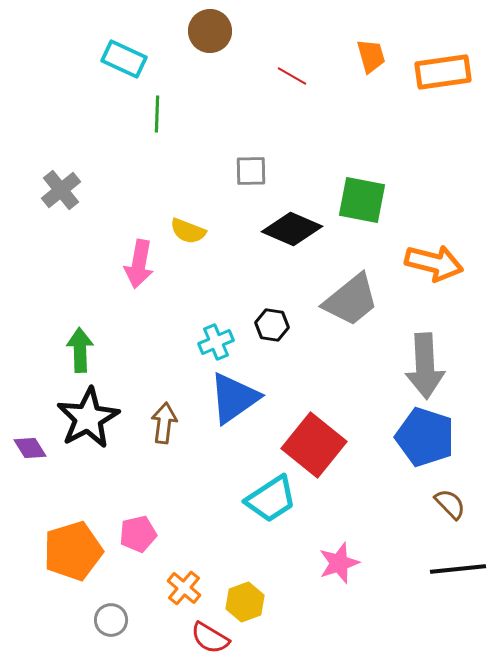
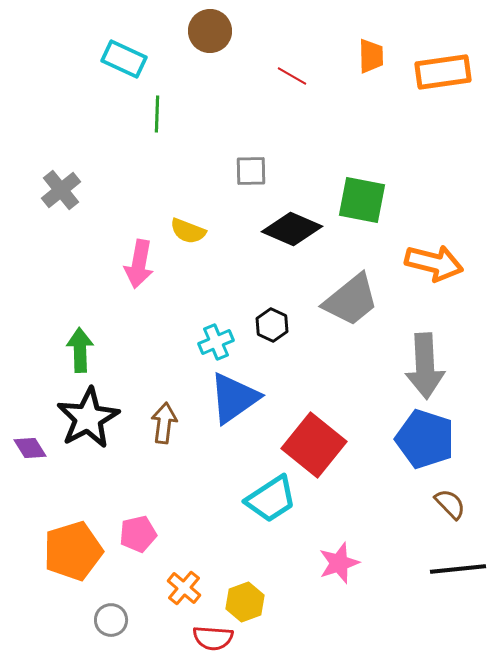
orange trapezoid: rotated 15 degrees clockwise
black hexagon: rotated 16 degrees clockwise
blue pentagon: moved 2 px down
red semicircle: moved 3 px right; rotated 27 degrees counterclockwise
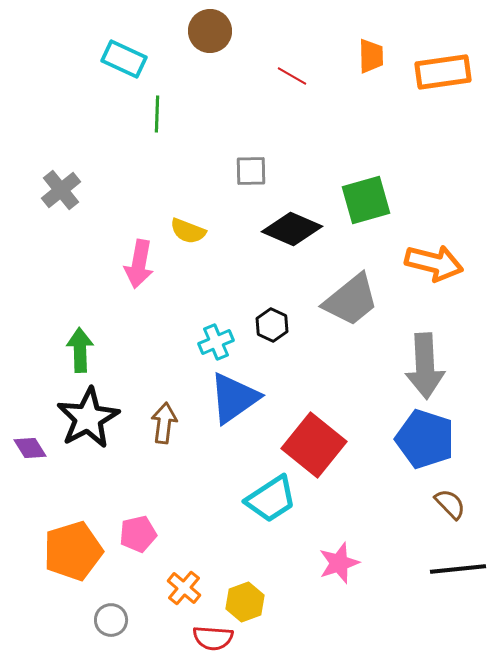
green square: moved 4 px right; rotated 27 degrees counterclockwise
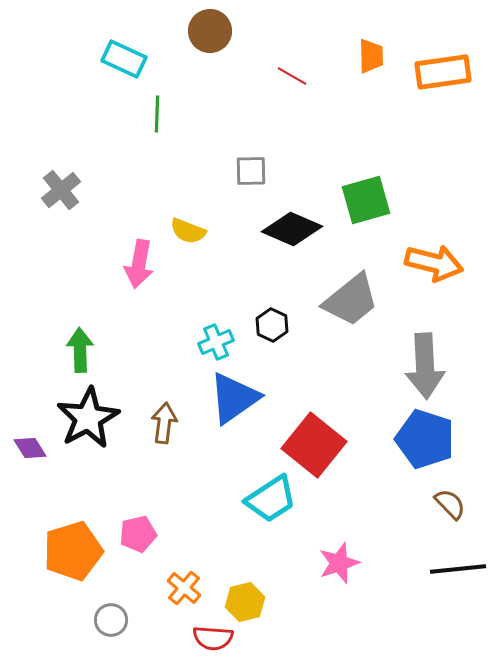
yellow hexagon: rotated 6 degrees clockwise
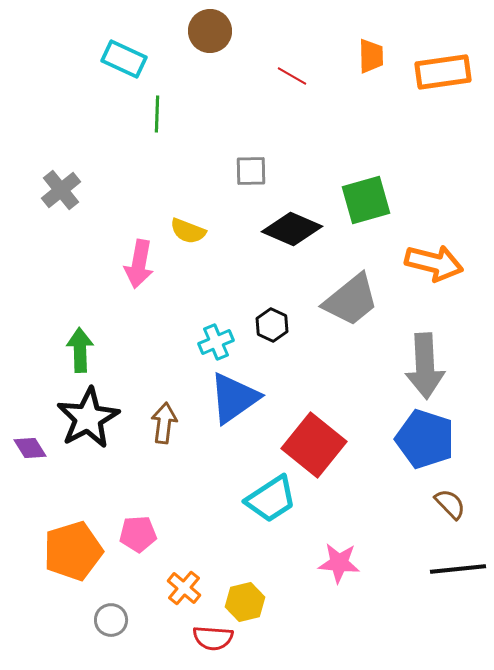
pink pentagon: rotated 9 degrees clockwise
pink star: rotated 24 degrees clockwise
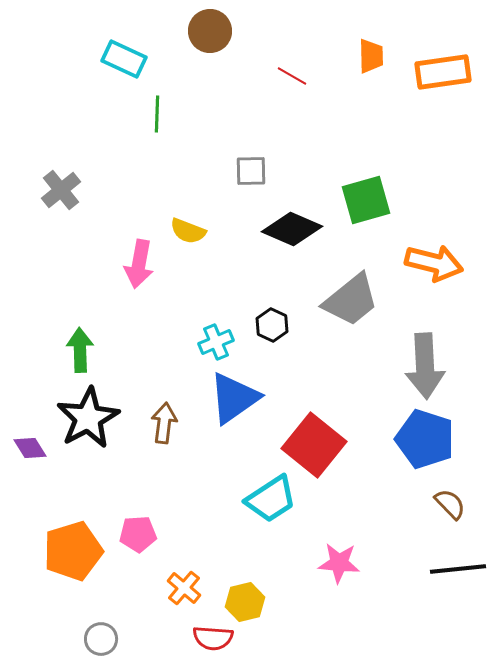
gray circle: moved 10 px left, 19 px down
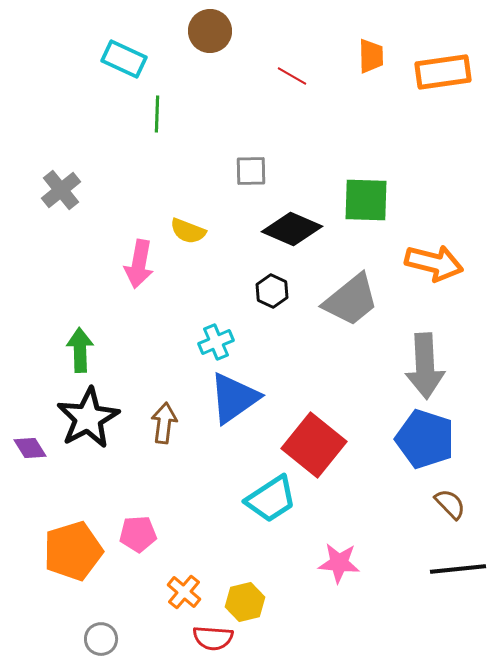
green square: rotated 18 degrees clockwise
black hexagon: moved 34 px up
orange cross: moved 4 px down
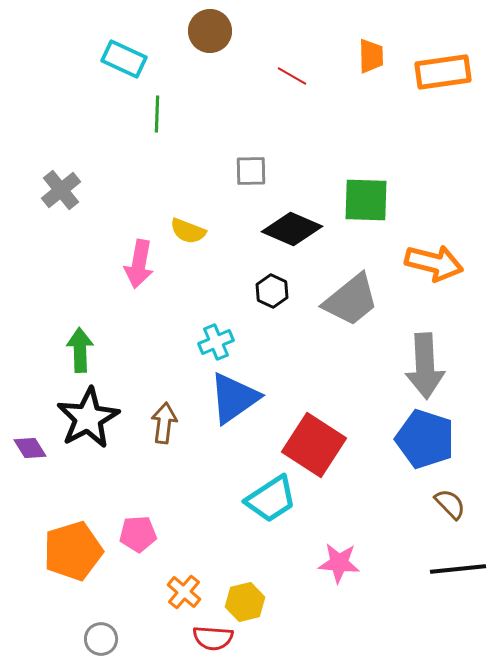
red square: rotated 6 degrees counterclockwise
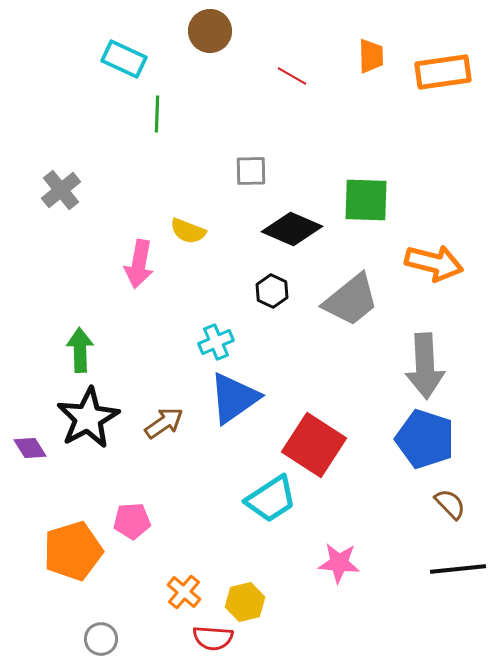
brown arrow: rotated 48 degrees clockwise
pink pentagon: moved 6 px left, 13 px up
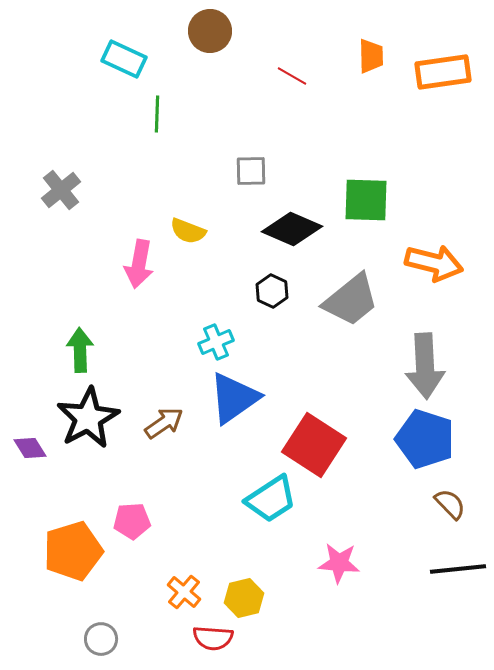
yellow hexagon: moved 1 px left, 4 px up
